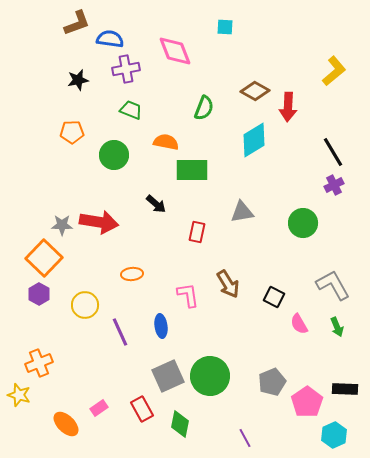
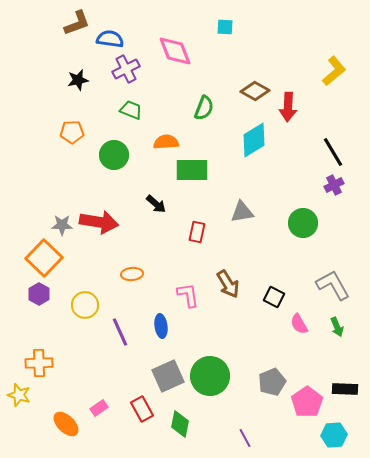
purple cross at (126, 69): rotated 16 degrees counterclockwise
orange semicircle at (166, 142): rotated 15 degrees counterclockwise
orange cross at (39, 363): rotated 20 degrees clockwise
cyan hexagon at (334, 435): rotated 20 degrees clockwise
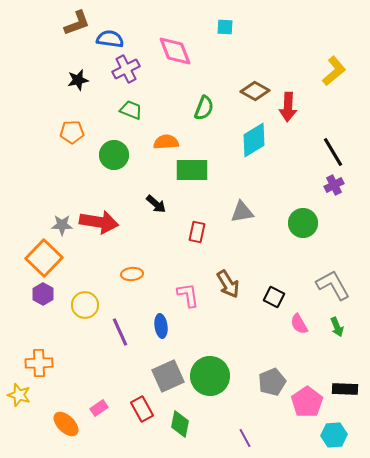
purple hexagon at (39, 294): moved 4 px right
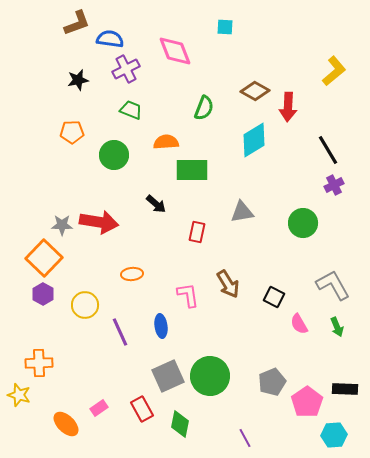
black line at (333, 152): moved 5 px left, 2 px up
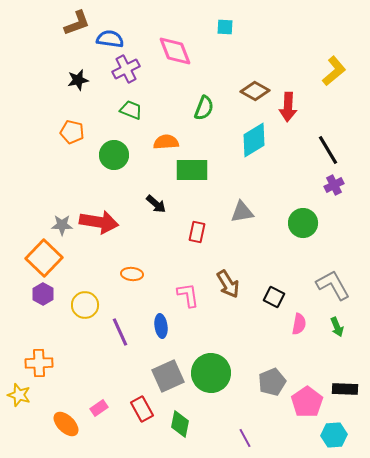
orange pentagon at (72, 132): rotated 15 degrees clockwise
orange ellipse at (132, 274): rotated 10 degrees clockwise
pink semicircle at (299, 324): rotated 140 degrees counterclockwise
green circle at (210, 376): moved 1 px right, 3 px up
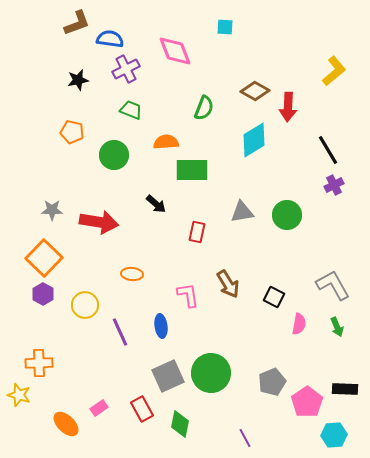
green circle at (303, 223): moved 16 px left, 8 px up
gray star at (62, 225): moved 10 px left, 15 px up
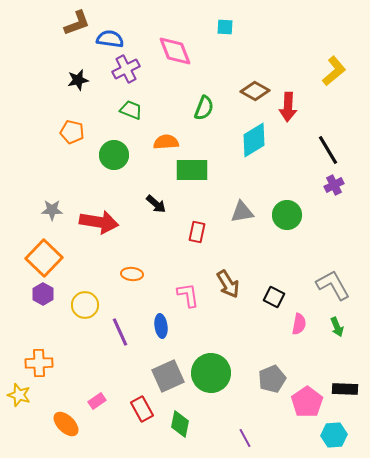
gray pentagon at (272, 382): moved 3 px up
pink rectangle at (99, 408): moved 2 px left, 7 px up
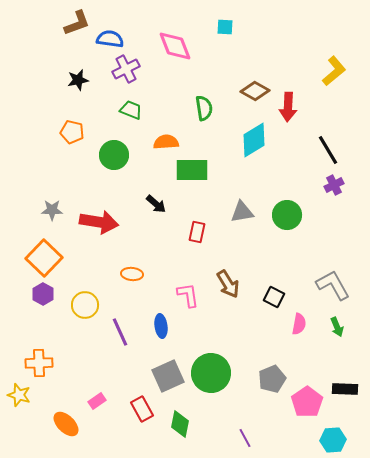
pink diamond at (175, 51): moved 5 px up
green semicircle at (204, 108): rotated 30 degrees counterclockwise
cyan hexagon at (334, 435): moved 1 px left, 5 px down
